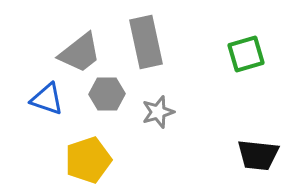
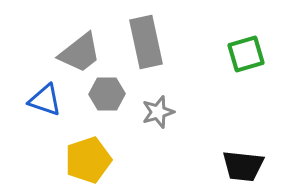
blue triangle: moved 2 px left, 1 px down
black trapezoid: moved 15 px left, 11 px down
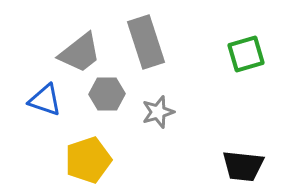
gray rectangle: rotated 6 degrees counterclockwise
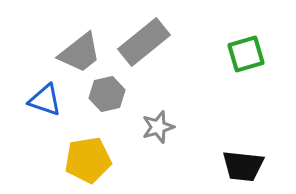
gray rectangle: moved 2 px left; rotated 69 degrees clockwise
gray hexagon: rotated 12 degrees counterclockwise
gray star: moved 15 px down
yellow pentagon: rotated 9 degrees clockwise
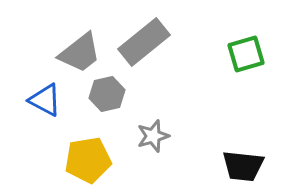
blue triangle: rotated 9 degrees clockwise
gray star: moved 5 px left, 9 px down
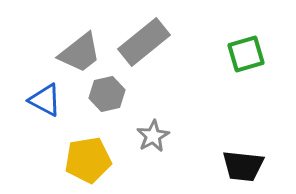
gray star: rotated 12 degrees counterclockwise
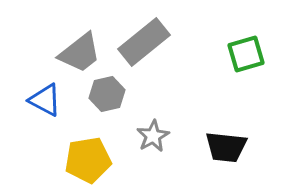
black trapezoid: moved 17 px left, 19 px up
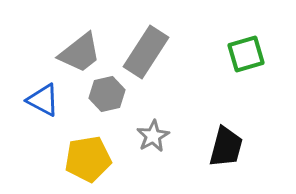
gray rectangle: moved 2 px right, 10 px down; rotated 18 degrees counterclockwise
blue triangle: moved 2 px left
black trapezoid: rotated 81 degrees counterclockwise
yellow pentagon: moved 1 px up
